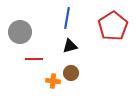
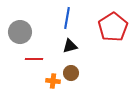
red pentagon: moved 1 px down
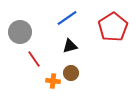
blue line: rotated 45 degrees clockwise
red line: rotated 54 degrees clockwise
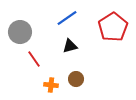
brown circle: moved 5 px right, 6 px down
orange cross: moved 2 px left, 4 px down
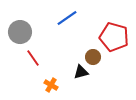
red pentagon: moved 1 px right, 10 px down; rotated 24 degrees counterclockwise
black triangle: moved 11 px right, 26 px down
red line: moved 1 px left, 1 px up
brown circle: moved 17 px right, 22 px up
orange cross: rotated 24 degrees clockwise
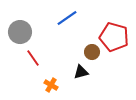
brown circle: moved 1 px left, 5 px up
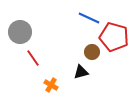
blue line: moved 22 px right; rotated 60 degrees clockwise
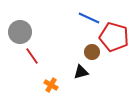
red line: moved 1 px left, 2 px up
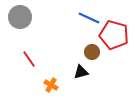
gray circle: moved 15 px up
red pentagon: moved 2 px up
red line: moved 3 px left, 3 px down
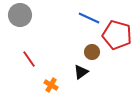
gray circle: moved 2 px up
red pentagon: moved 3 px right
black triangle: rotated 21 degrees counterclockwise
